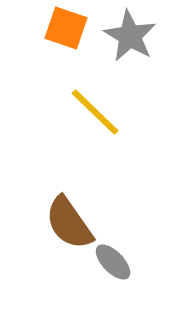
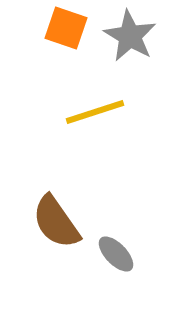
yellow line: rotated 62 degrees counterclockwise
brown semicircle: moved 13 px left, 1 px up
gray ellipse: moved 3 px right, 8 px up
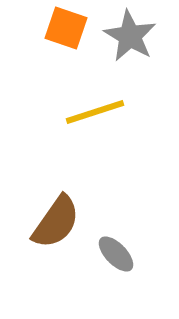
brown semicircle: rotated 110 degrees counterclockwise
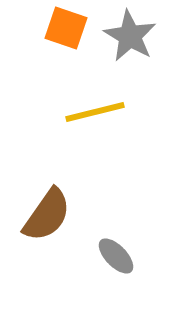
yellow line: rotated 4 degrees clockwise
brown semicircle: moved 9 px left, 7 px up
gray ellipse: moved 2 px down
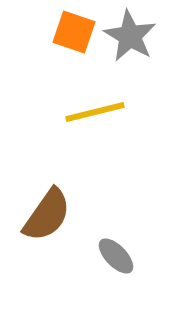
orange square: moved 8 px right, 4 px down
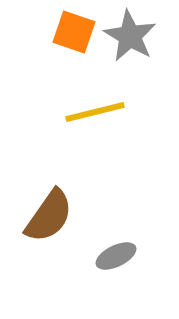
brown semicircle: moved 2 px right, 1 px down
gray ellipse: rotated 72 degrees counterclockwise
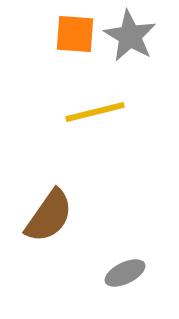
orange square: moved 1 px right, 2 px down; rotated 15 degrees counterclockwise
gray ellipse: moved 9 px right, 17 px down
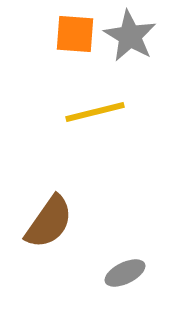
brown semicircle: moved 6 px down
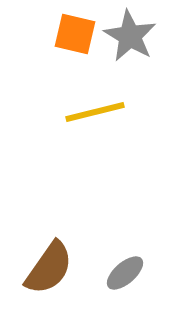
orange square: rotated 9 degrees clockwise
brown semicircle: moved 46 px down
gray ellipse: rotated 15 degrees counterclockwise
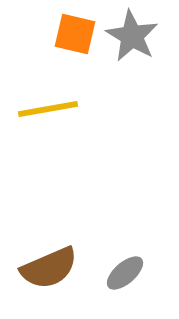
gray star: moved 2 px right
yellow line: moved 47 px left, 3 px up; rotated 4 degrees clockwise
brown semicircle: rotated 32 degrees clockwise
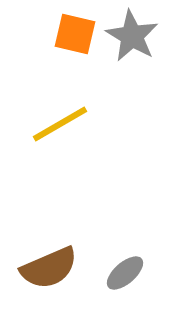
yellow line: moved 12 px right, 15 px down; rotated 20 degrees counterclockwise
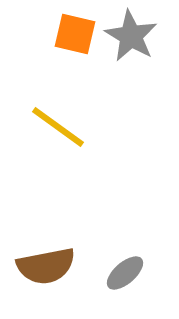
gray star: moved 1 px left
yellow line: moved 2 px left, 3 px down; rotated 66 degrees clockwise
brown semicircle: moved 3 px left, 2 px up; rotated 12 degrees clockwise
